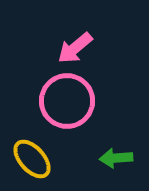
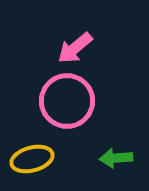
yellow ellipse: rotated 63 degrees counterclockwise
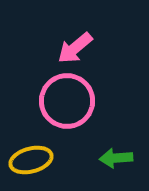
yellow ellipse: moved 1 px left, 1 px down
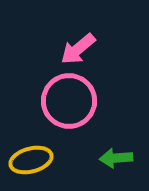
pink arrow: moved 3 px right, 1 px down
pink circle: moved 2 px right
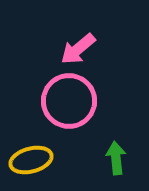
green arrow: rotated 88 degrees clockwise
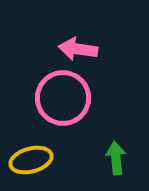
pink arrow: rotated 48 degrees clockwise
pink circle: moved 6 px left, 3 px up
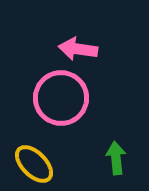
pink circle: moved 2 px left
yellow ellipse: moved 3 px right, 4 px down; rotated 60 degrees clockwise
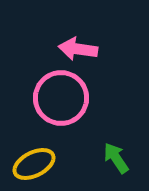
green arrow: rotated 28 degrees counterclockwise
yellow ellipse: rotated 72 degrees counterclockwise
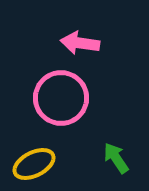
pink arrow: moved 2 px right, 6 px up
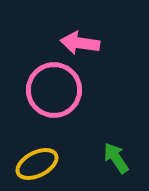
pink circle: moved 7 px left, 8 px up
yellow ellipse: moved 3 px right
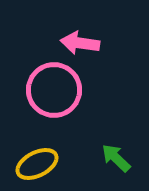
green arrow: rotated 12 degrees counterclockwise
